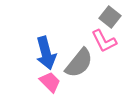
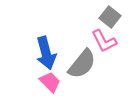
gray semicircle: moved 3 px right, 1 px down
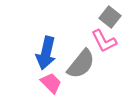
blue arrow: rotated 28 degrees clockwise
gray semicircle: moved 1 px left
pink trapezoid: moved 1 px right, 1 px down
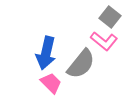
pink L-shape: rotated 24 degrees counterclockwise
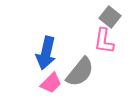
pink L-shape: rotated 60 degrees clockwise
gray semicircle: moved 1 px left, 8 px down
pink trapezoid: rotated 90 degrees clockwise
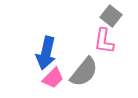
gray square: moved 1 px right, 1 px up
gray semicircle: moved 4 px right
pink trapezoid: moved 2 px right, 5 px up
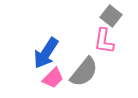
blue arrow: rotated 20 degrees clockwise
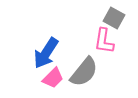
gray square: moved 3 px right, 2 px down; rotated 10 degrees counterclockwise
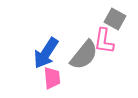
gray square: moved 1 px right, 1 px down
gray semicircle: moved 17 px up
pink trapezoid: moved 1 px left; rotated 50 degrees counterclockwise
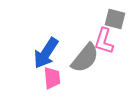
gray square: rotated 15 degrees counterclockwise
pink L-shape: rotated 8 degrees clockwise
gray semicircle: moved 1 px right, 3 px down
